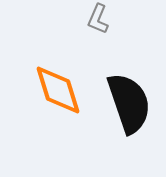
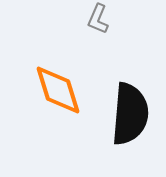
black semicircle: moved 1 px right, 11 px down; rotated 24 degrees clockwise
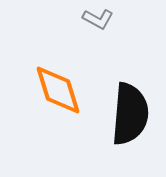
gray L-shape: rotated 84 degrees counterclockwise
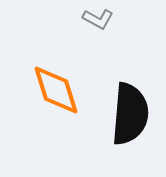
orange diamond: moved 2 px left
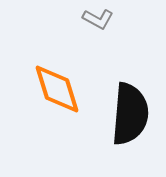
orange diamond: moved 1 px right, 1 px up
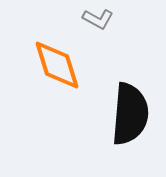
orange diamond: moved 24 px up
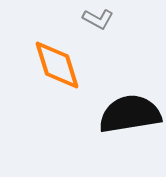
black semicircle: rotated 104 degrees counterclockwise
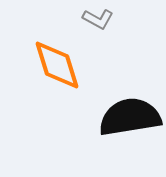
black semicircle: moved 3 px down
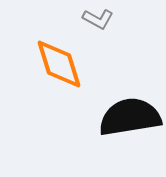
orange diamond: moved 2 px right, 1 px up
